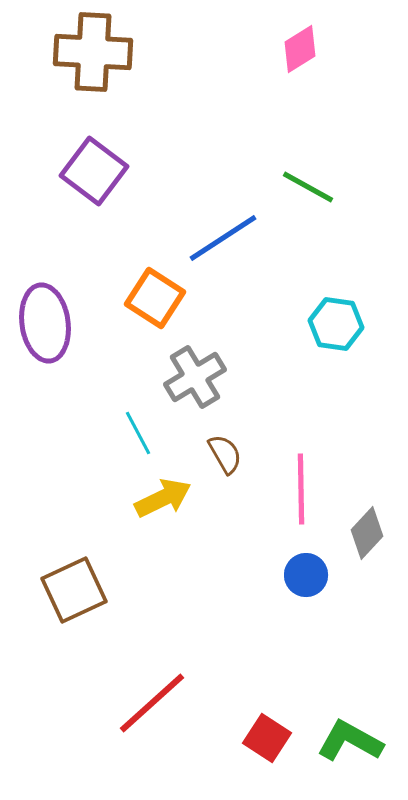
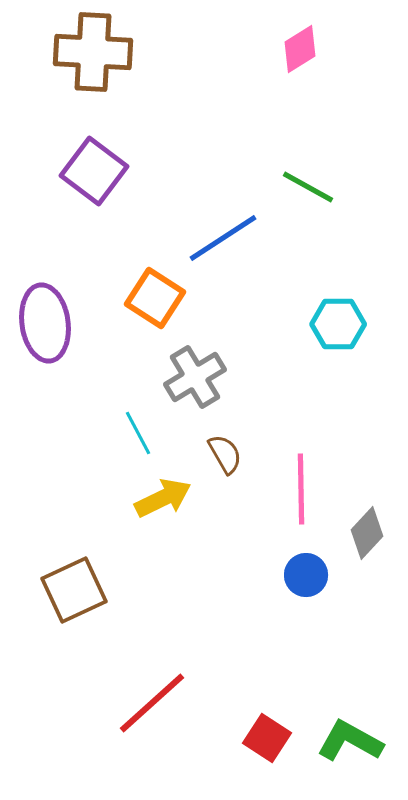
cyan hexagon: moved 2 px right; rotated 8 degrees counterclockwise
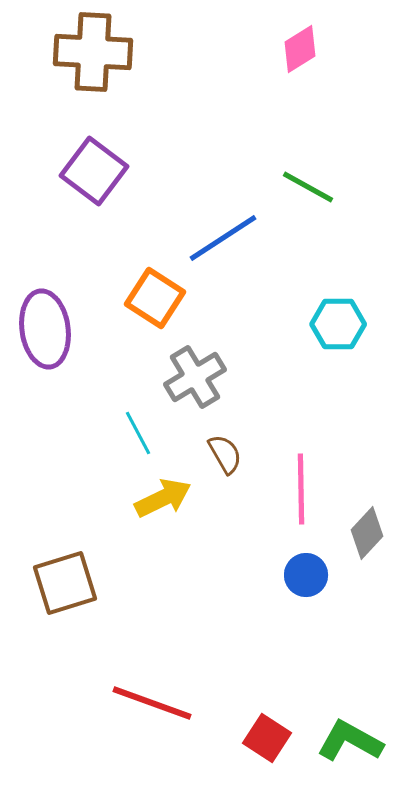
purple ellipse: moved 6 px down
brown square: moved 9 px left, 7 px up; rotated 8 degrees clockwise
red line: rotated 62 degrees clockwise
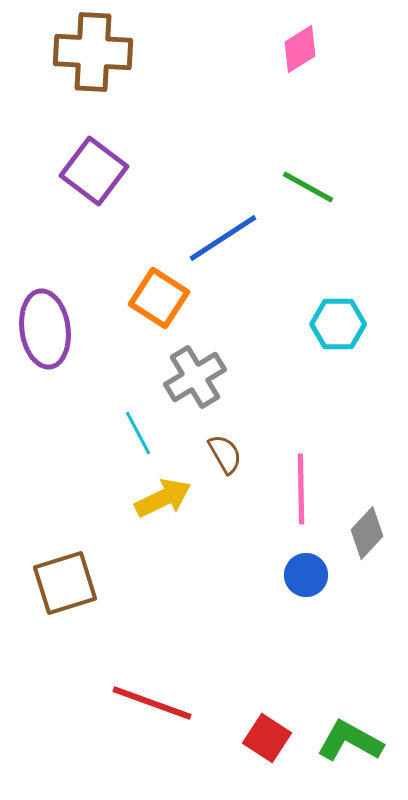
orange square: moved 4 px right
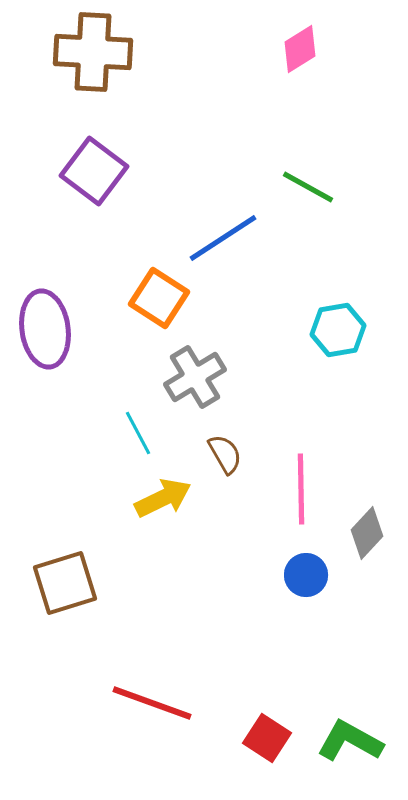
cyan hexagon: moved 6 px down; rotated 10 degrees counterclockwise
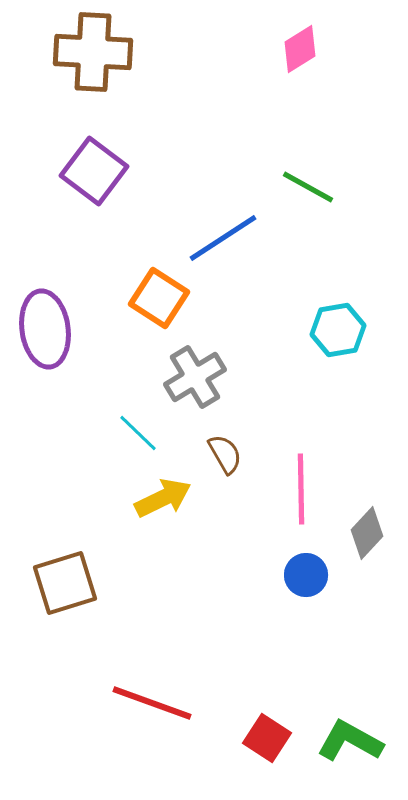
cyan line: rotated 18 degrees counterclockwise
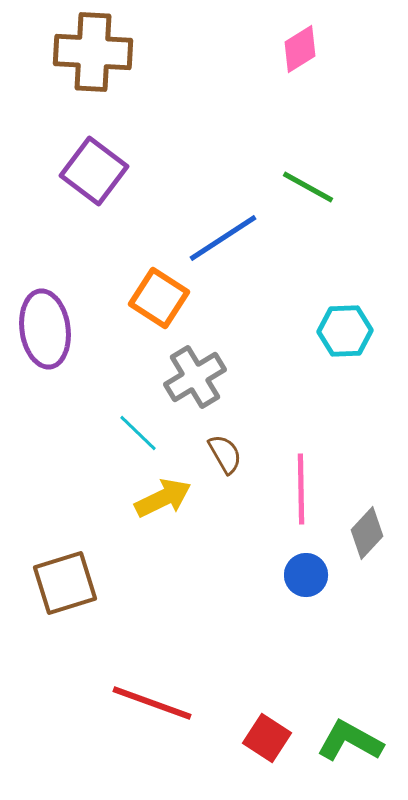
cyan hexagon: moved 7 px right, 1 px down; rotated 8 degrees clockwise
